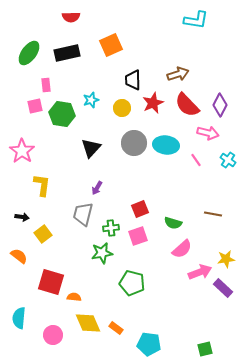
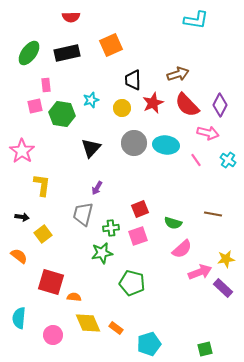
cyan pentagon at (149, 344): rotated 25 degrees counterclockwise
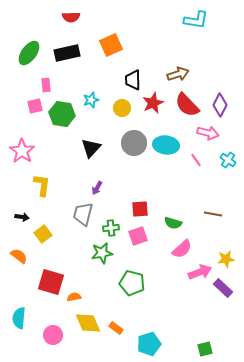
red square at (140, 209): rotated 18 degrees clockwise
orange semicircle at (74, 297): rotated 16 degrees counterclockwise
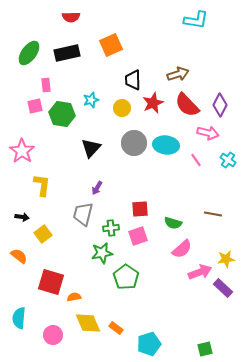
green pentagon at (132, 283): moved 6 px left, 6 px up; rotated 20 degrees clockwise
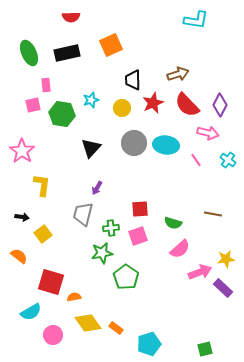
green ellipse at (29, 53): rotated 60 degrees counterclockwise
pink square at (35, 106): moved 2 px left, 1 px up
pink semicircle at (182, 249): moved 2 px left
cyan semicircle at (19, 318): moved 12 px right, 6 px up; rotated 125 degrees counterclockwise
yellow diamond at (88, 323): rotated 12 degrees counterclockwise
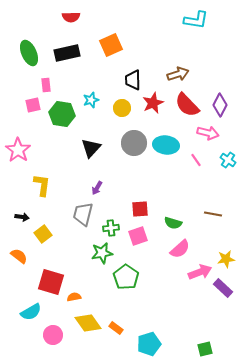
pink star at (22, 151): moved 4 px left, 1 px up
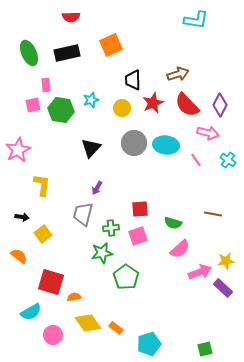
green hexagon at (62, 114): moved 1 px left, 4 px up
pink star at (18, 150): rotated 10 degrees clockwise
yellow star at (226, 259): moved 2 px down
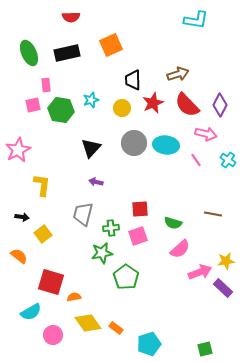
pink arrow at (208, 133): moved 2 px left, 1 px down
purple arrow at (97, 188): moved 1 px left, 6 px up; rotated 72 degrees clockwise
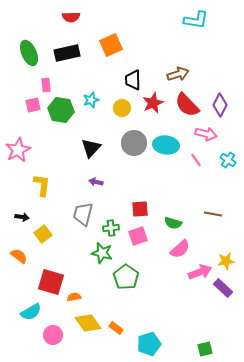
green star at (102, 253): rotated 25 degrees clockwise
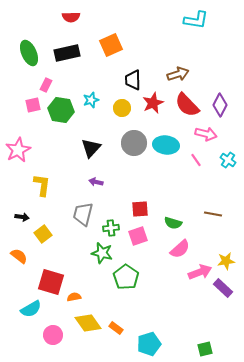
pink rectangle at (46, 85): rotated 32 degrees clockwise
cyan semicircle at (31, 312): moved 3 px up
